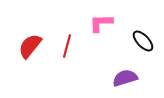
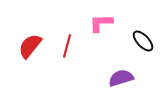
purple semicircle: moved 4 px left
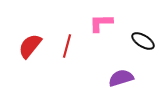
black ellipse: rotated 15 degrees counterclockwise
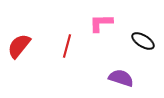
red semicircle: moved 11 px left
purple semicircle: rotated 35 degrees clockwise
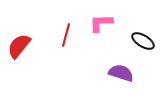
red line: moved 1 px left, 11 px up
purple semicircle: moved 5 px up
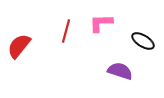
red line: moved 4 px up
purple semicircle: moved 1 px left, 2 px up
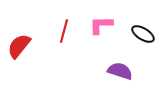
pink L-shape: moved 2 px down
red line: moved 2 px left
black ellipse: moved 7 px up
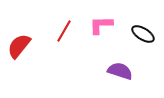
red line: rotated 15 degrees clockwise
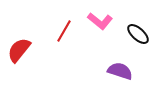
pink L-shape: moved 1 px left, 4 px up; rotated 140 degrees counterclockwise
black ellipse: moved 5 px left; rotated 10 degrees clockwise
red semicircle: moved 4 px down
